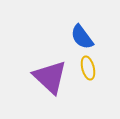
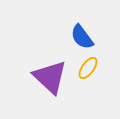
yellow ellipse: rotated 50 degrees clockwise
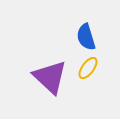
blue semicircle: moved 4 px right; rotated 20 degrees clockwise
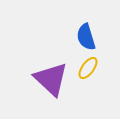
purple triangle: moved 1 px right, 2 px down
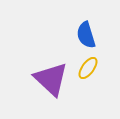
blue semicircle: moved 2 px up
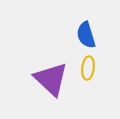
yellow ellipse: rotated 30 degrees counterclockwise
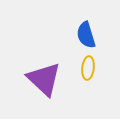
purple triangle: moved 7 px left
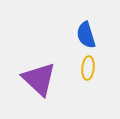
purple triangle: moved 5 px left
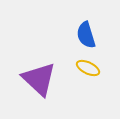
yellow ellipse: rotated 70 degrees counterclockwise
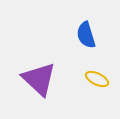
yellow ellipse: moved 9 px right, 11 px down
